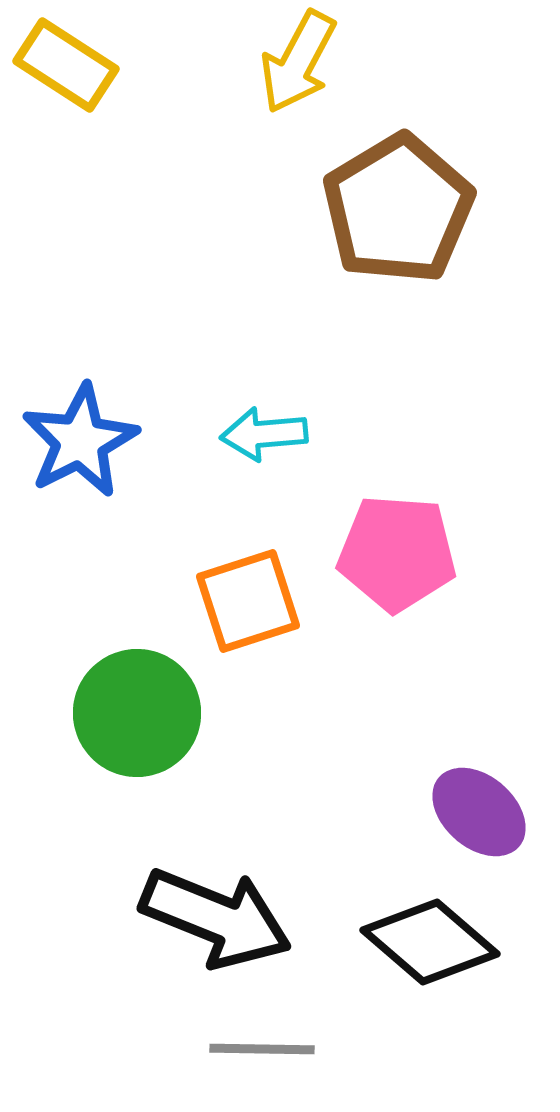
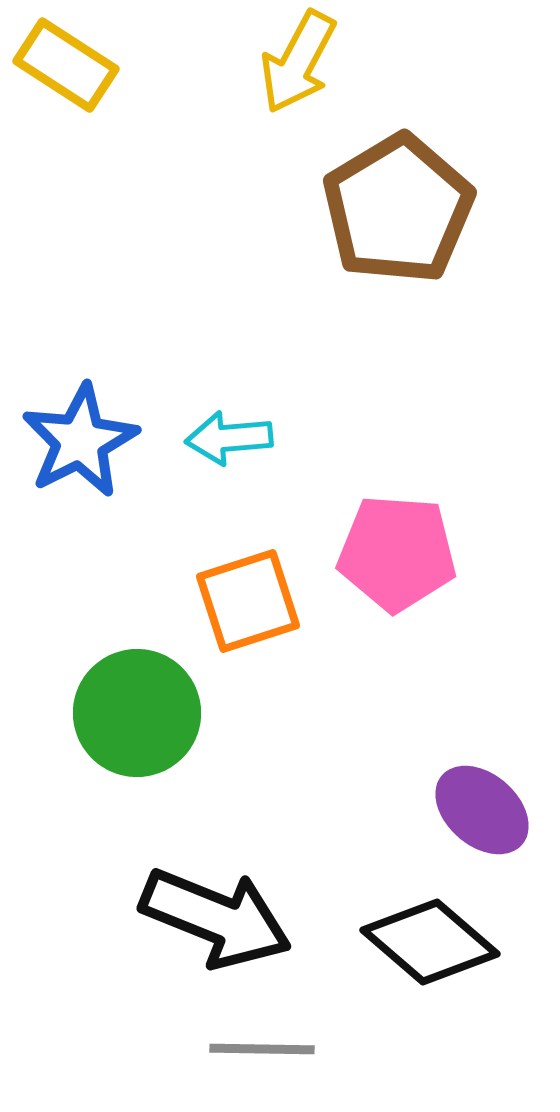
cyan arrow: moved 35 px left, 4 px down
purple ellipse: moved 3 px right, 2 px up
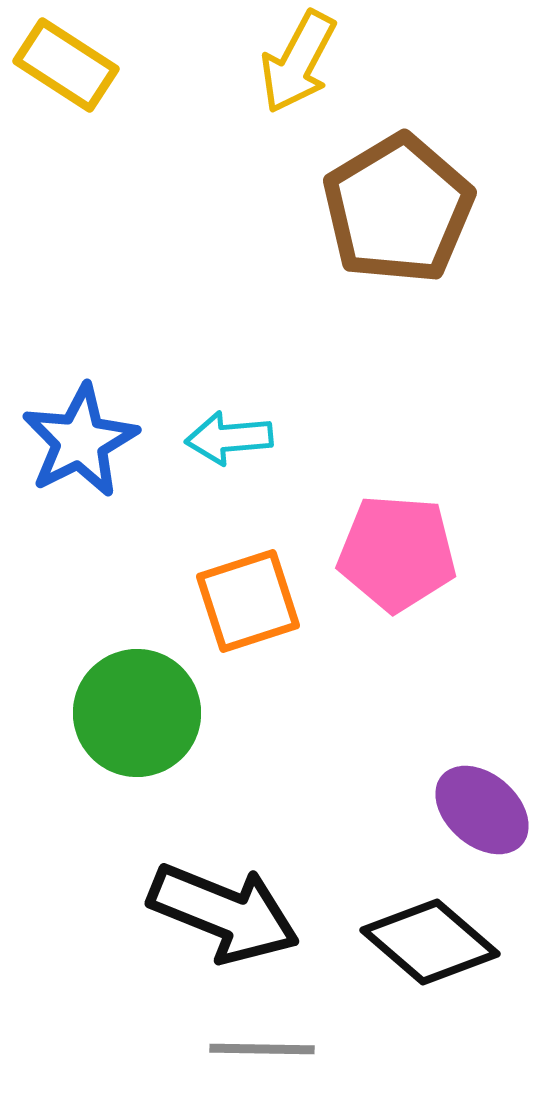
black arrow: moved 8 px right, 5 px up
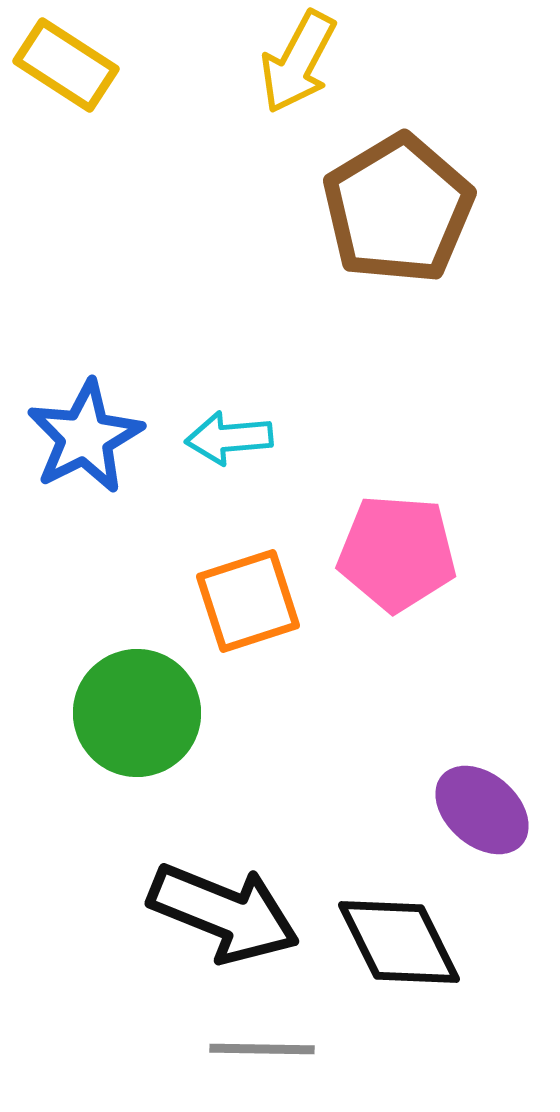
blue star: moved 5 px right, 4 px up
black diamond: moved 31 px left; rotated 23 degrees clockwise
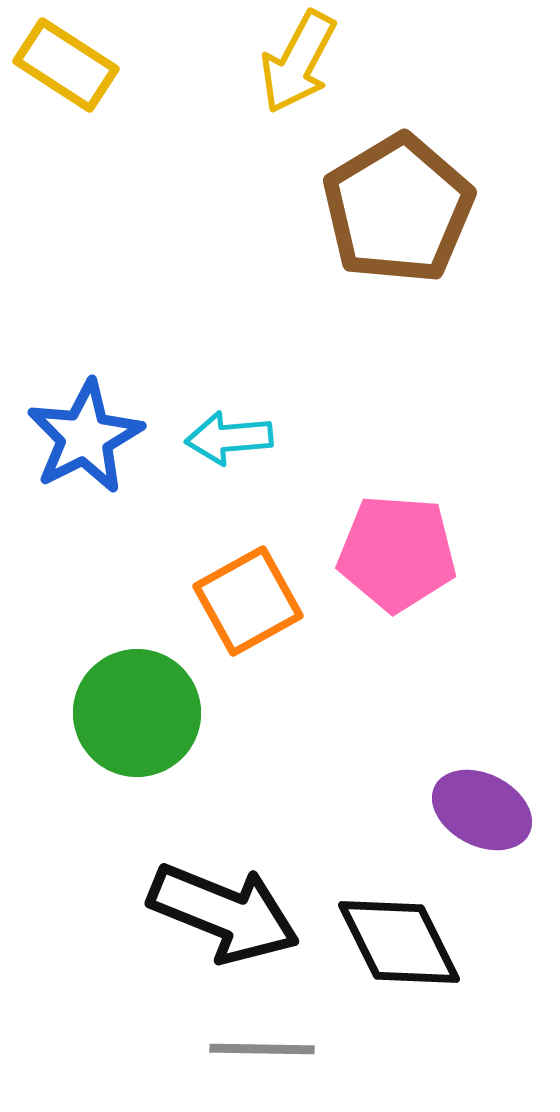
orange square: rotated 11 degrees counterclockwise
purple ellipse: rotated 14 degrees counterclockwise
